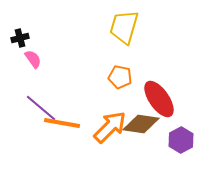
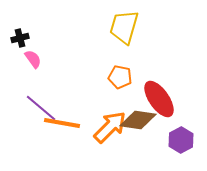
brown diamond: moved 3 px left, 4 px up
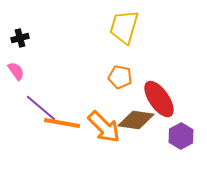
pink semicircle: moved 17 px left, 12 px down
brown diamond: moved 2 px left
orange arrow: moved 6 px left; rotated 90 degrees clockwise
purple hexagon: moved 4 px up
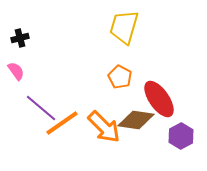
orange pentagon: rotated 15 degrees clockwise
orange line: rotated 45 degrees counterclockwise
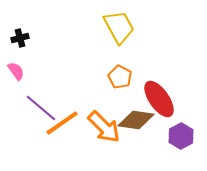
yellow trapezoid: moved 5 px left; rotated 135 degrees clockwise
